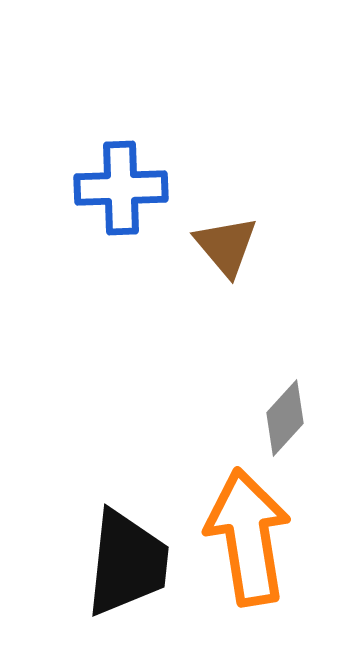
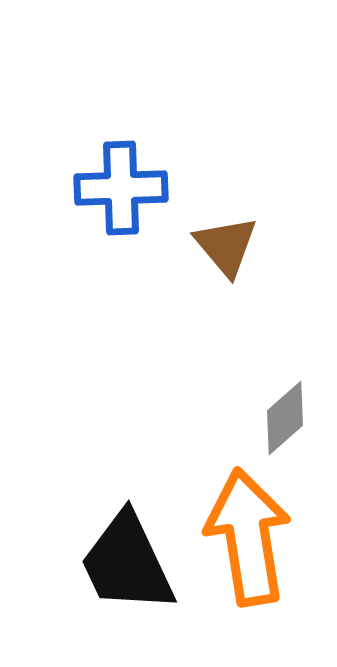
gray diamond: rotated 6 degrees clockwise
black trapezoid: rotated 149 degrees clockwise
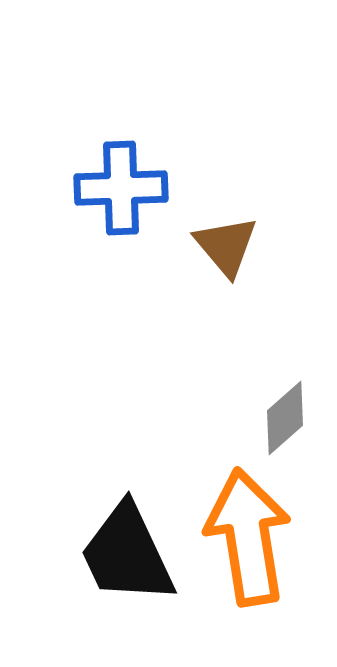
black trapezoid: moved 9 px up
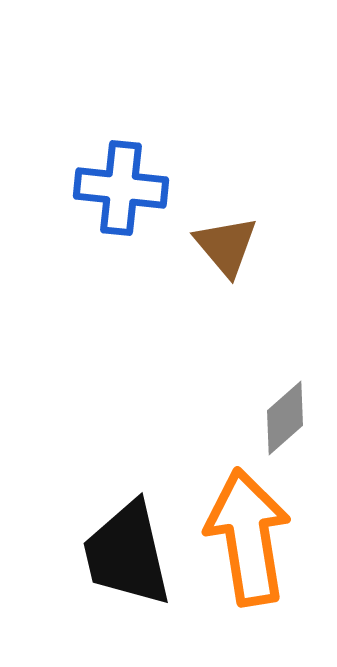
blue cross: rotated 8 degrees clockwise
black trapezoid: rotated 12 degrees clockwise
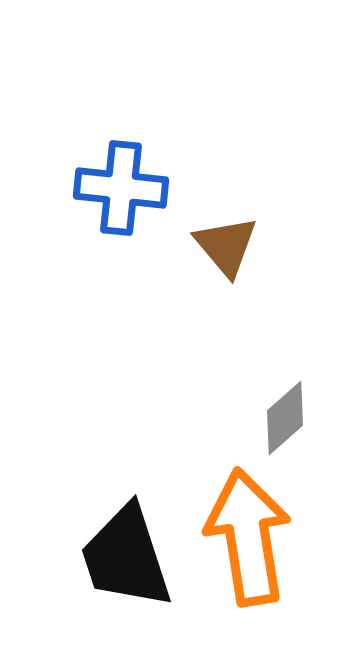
black trapezoid: moved 1 px left, 3 px down; rotated 5 degrees counterclockwise
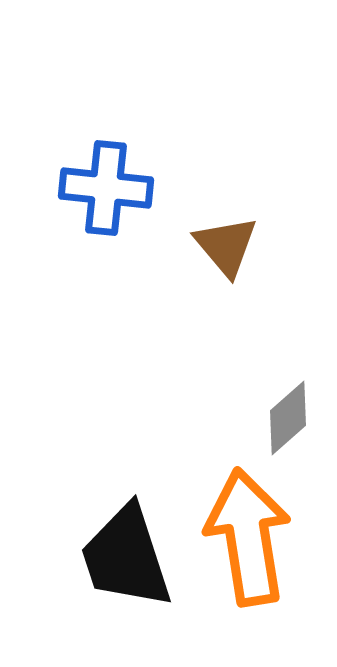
blue cross: moved 15 px left
gray diamond: moved 3 px right
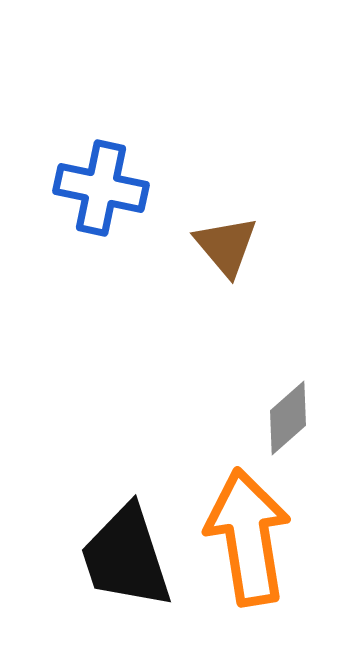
blue cross: moved 5 px left; rotated 6 degrees clockwise
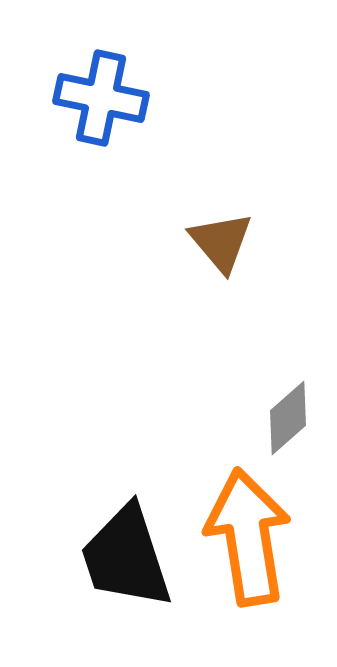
blue cross: moved 90 px up
brown triangle: moved 5 px left, 4 px up
